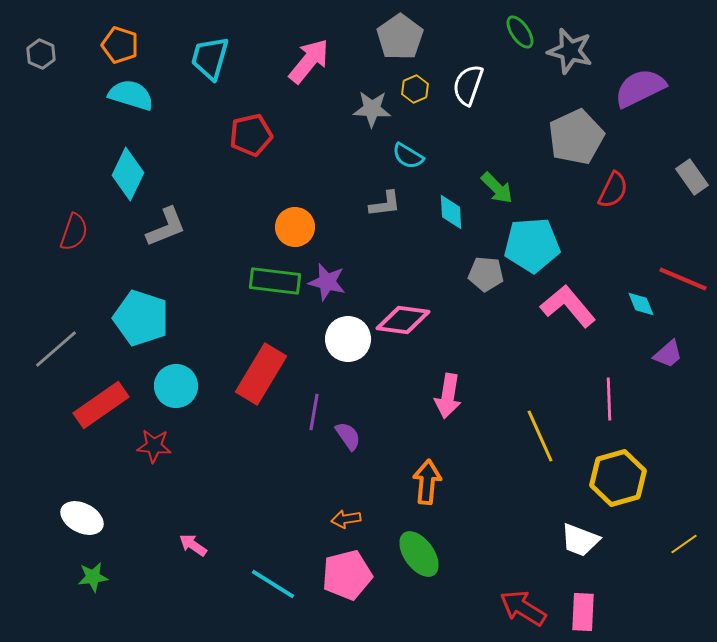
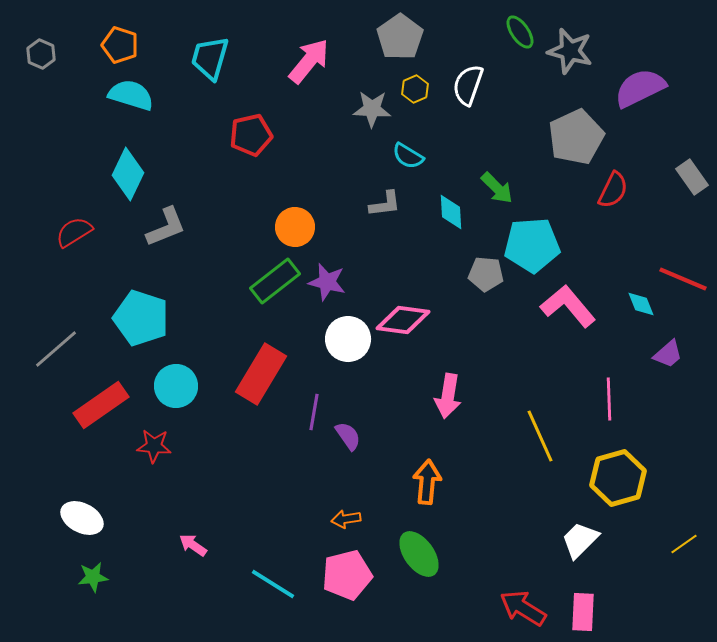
red semicircle at (74, 232): rotated 141 degrees counterclockwise
green rectangle at (275, 281): rotated 45 degrees counterclockwise
white trapezoid at (580, 540): rotated 114 degrees clockwise
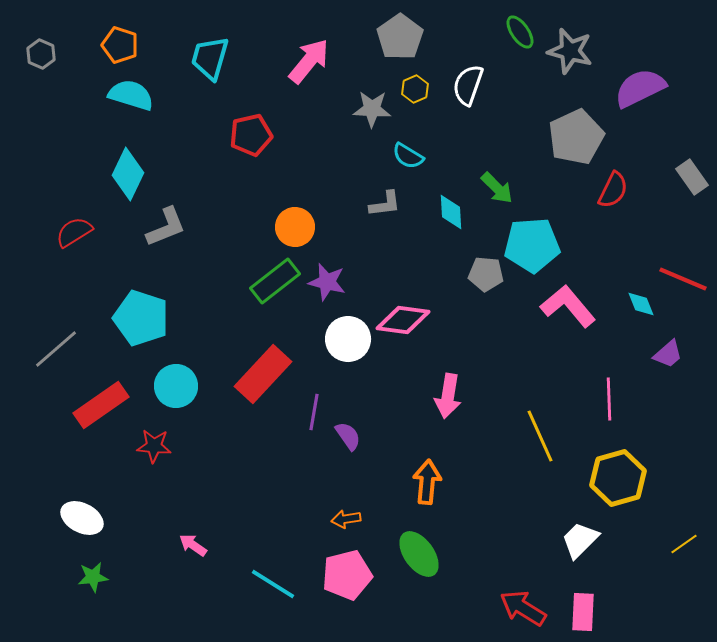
red rectangle at (261, 374): moved 2 px right; rotated 12 degrees clockwise
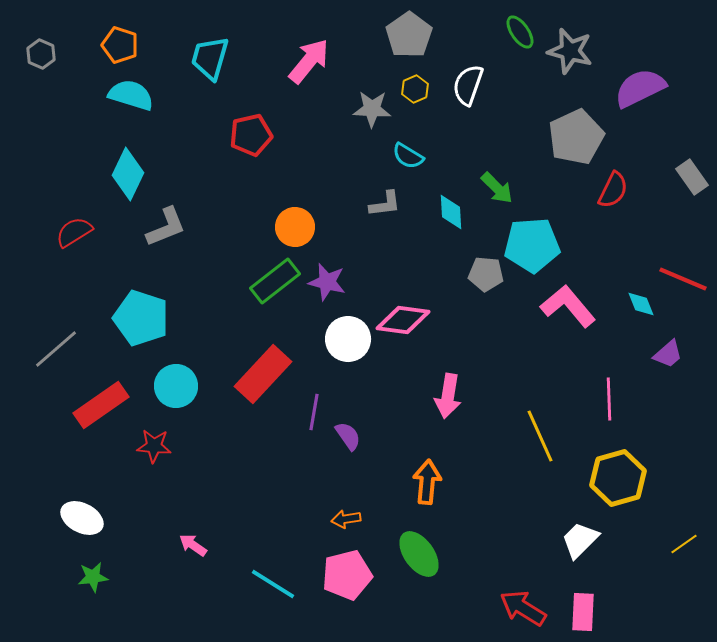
gray pentagon at (400, 37): moved 9 px right, 2 px up
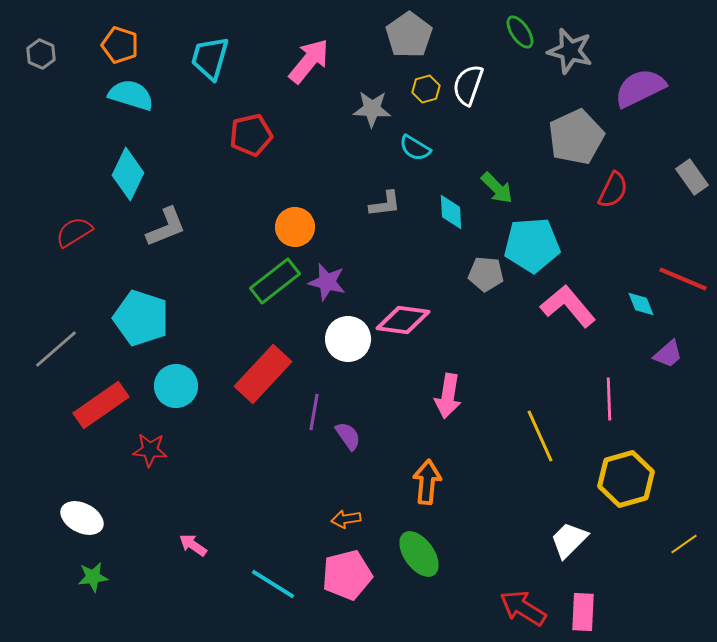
yellow hexagon at (415, 89): moved 11 px right; rotated 8 degrees clockwise
cyan semicircle at (408, 156): moved 7 px right, 8 px up
red star at (154, 446): moved 4 px left, 4 px down
yellow hexagon at (618, 478): moved 8 px right, 1 px down
white trapezoid at (580, 540): moved 11 px left
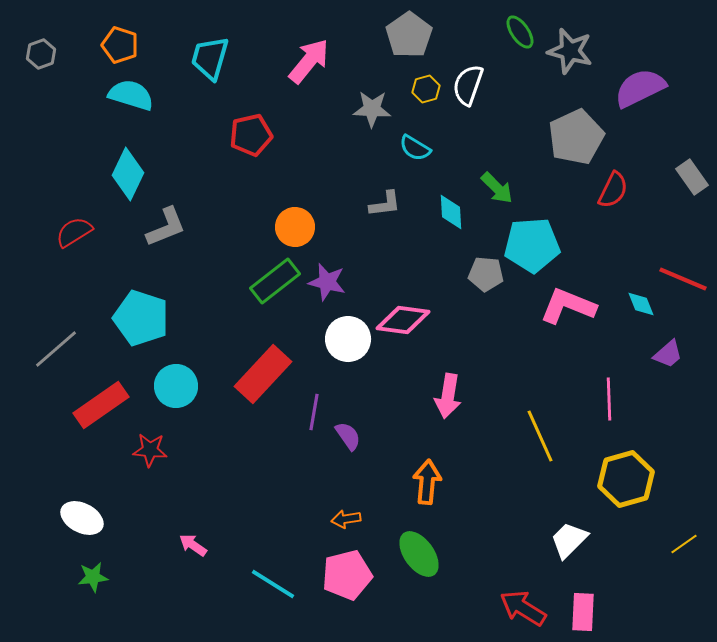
gray hexagon at (41, 54): rotated 16 degrees clockwise
pink L-shape at (568, 306): rotated 28 degrees counterclockwise
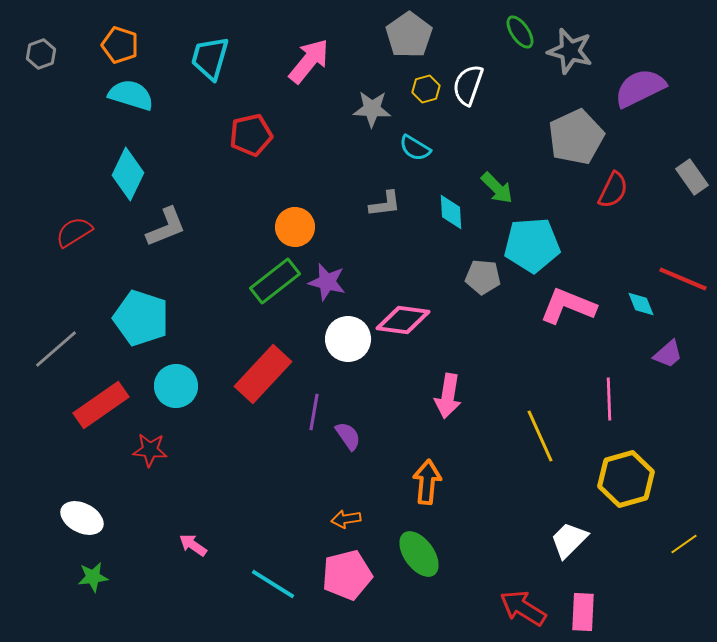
gray pentagon at (486, 274): moved 3 px left, 3 px down
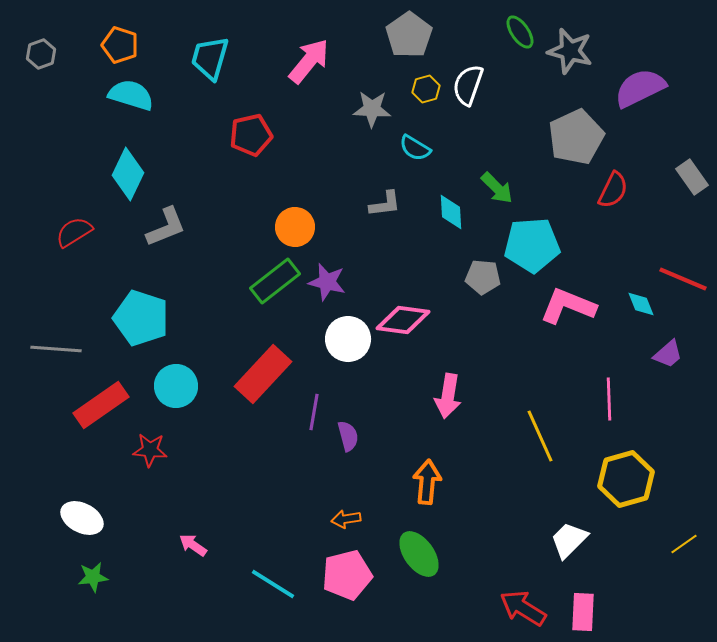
gray line at (56, 349): rotated 45 degrees clockwise
purple semicircle at (348, 436): rotated 20 degrees clockwise
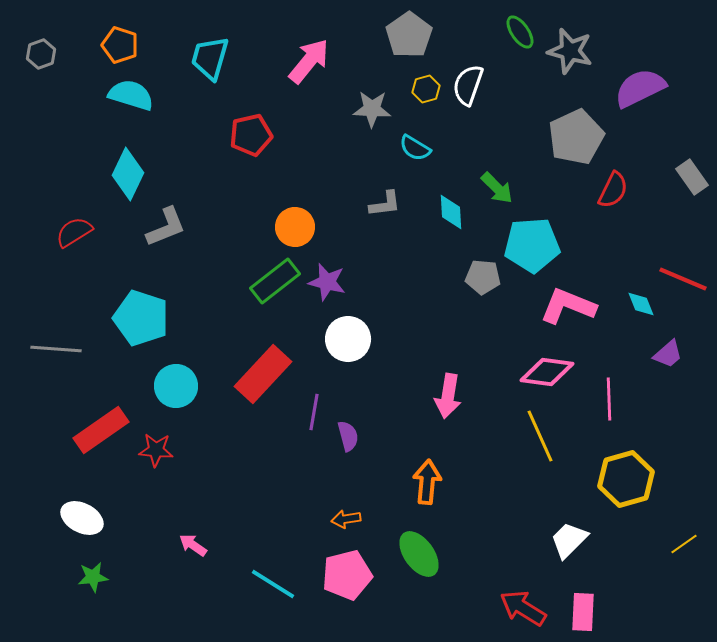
pink diamond at (403, 320): moved 144 px right, 52 px down
red rectangle at (101, 405): moved 25 px down
red star at (150, 450): moved 6 px right
